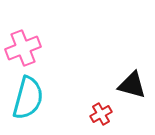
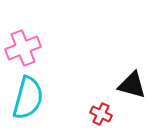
red cross: rotated 35 degrees counterclockwise
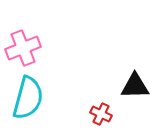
black triangle: moved 3 px right, 1 px down; rotated 16 degrees counterclockwise
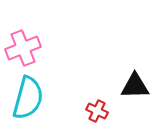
red cross: moved 4 px left, 3 px up
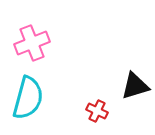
pink cross: moved 9 px right, 5 px up
black triangle: rotated 16 degrees counterclockwise
